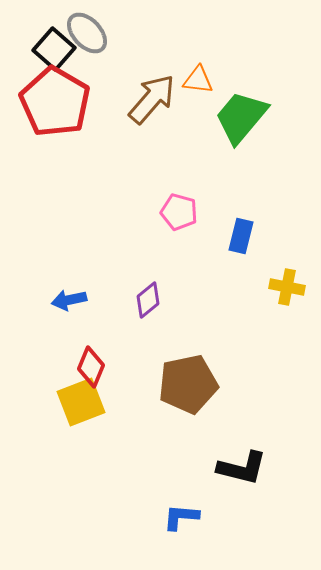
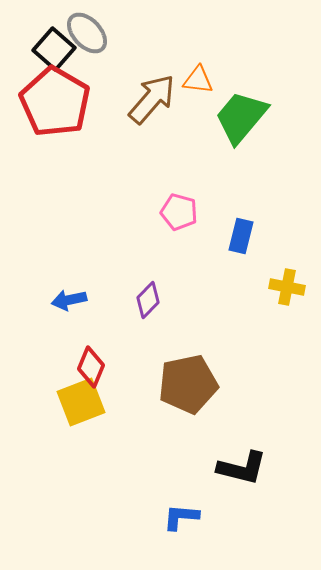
purple diamond: rotated 6 degrees counterclockwise
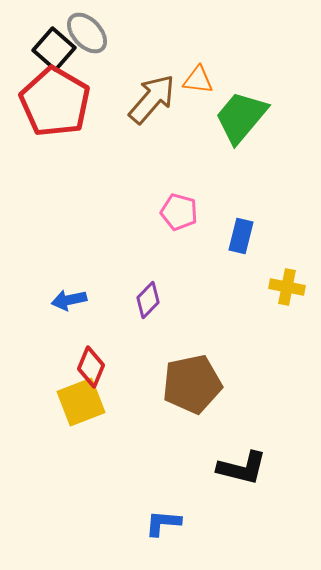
brown pentagon: moved 4 px right
blue L-shape: moved 18 px left, 6 px down
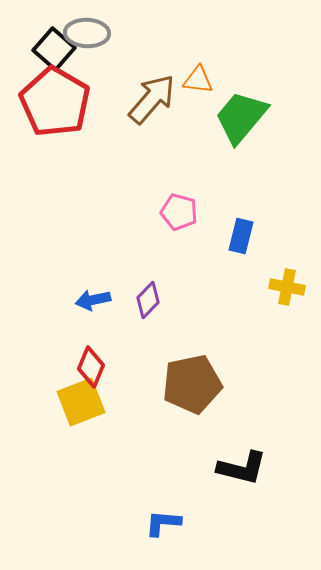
gray ellipse: rotated 45 degrees counterclockwise
blue arrow: moved 24 px right
